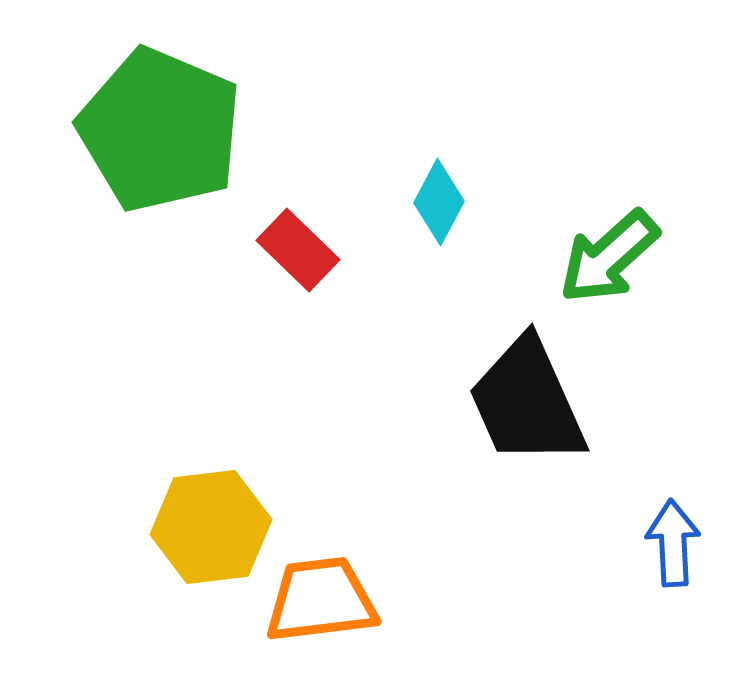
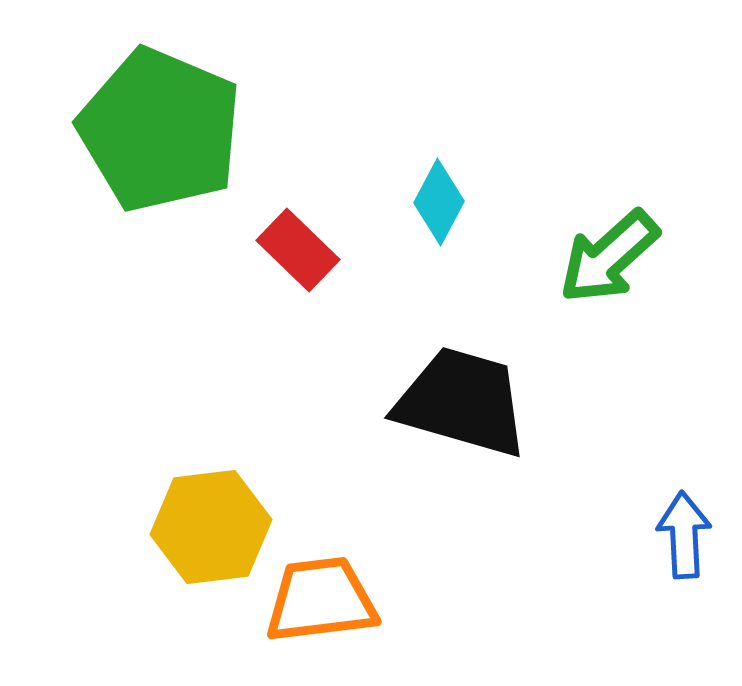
black trapezoid: moved 65 px left; rotated 130 degrees clockwise
blue arrow: moved 11 px right, 8 px up
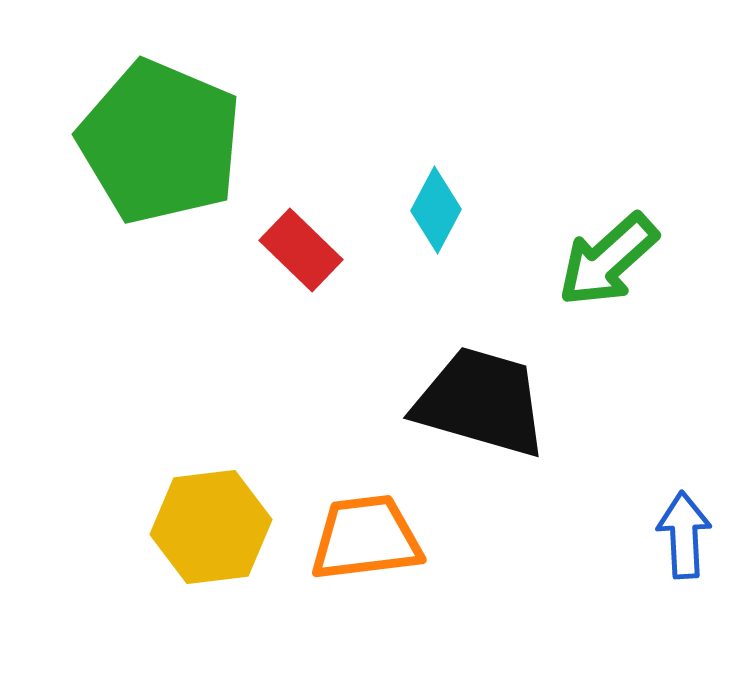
green pentagon: moved 12 px down
cyan diamond: moved 3 px left, 8 px down
red rectangle: moved 3 px right
green arrow: moved 1 px left, 3 px down
black trapezoid: moved 19 px right
orange trapezoid: moved 45 px right, 62 px up
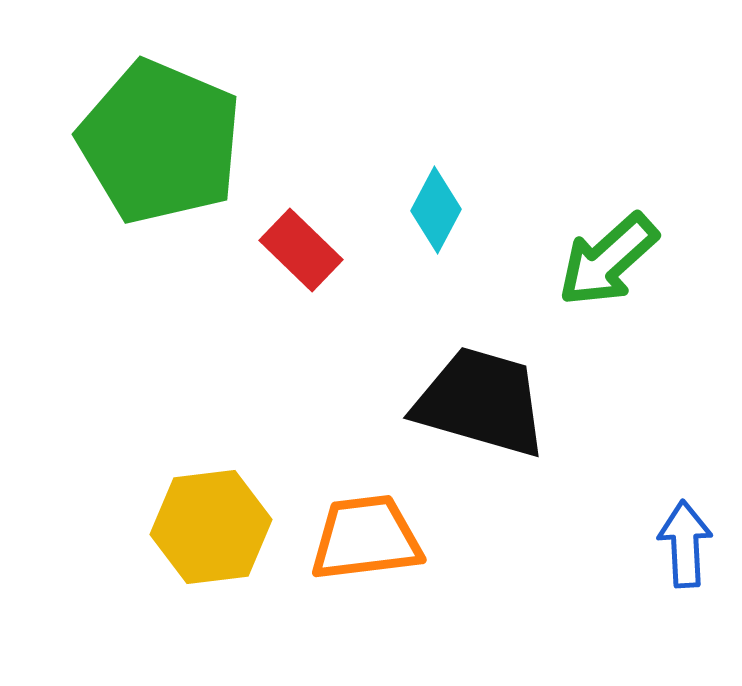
blue arrow: moved 1 px right, 9 px down
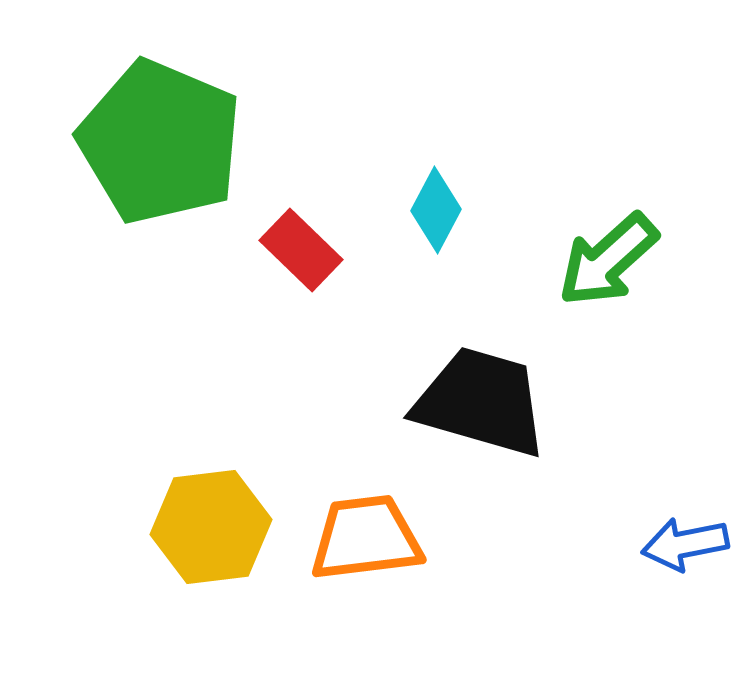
blue arrow: rotated 98 degrees counterclockwise
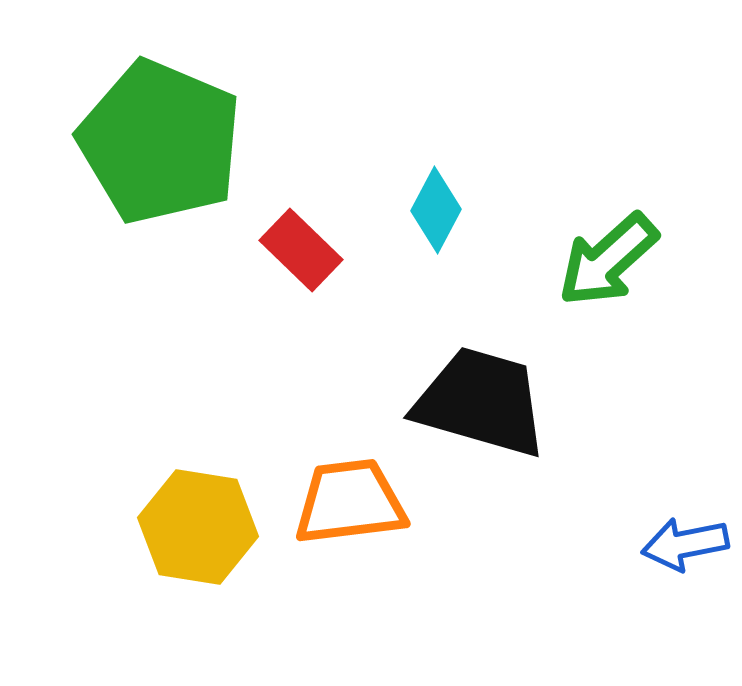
yellow hexagon: moved 13 px left; rotated 16 degrees clockwise
orange trapezoid: moved 16 px left, 36 px up
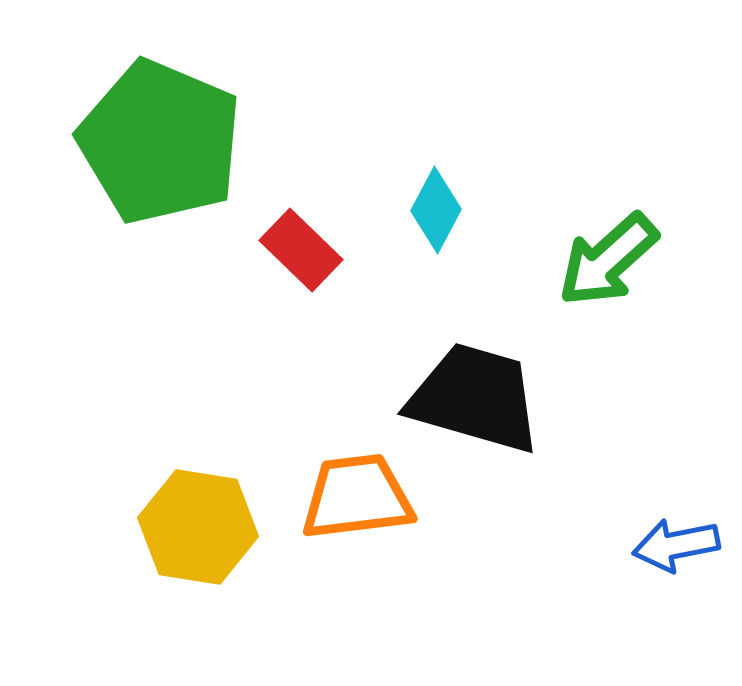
black trapezoid: moved 6 px left, 4 px up
orange trapezoid: moved 7 px right, 5 px up
blue arrow: moved 9 px left, 1 px down
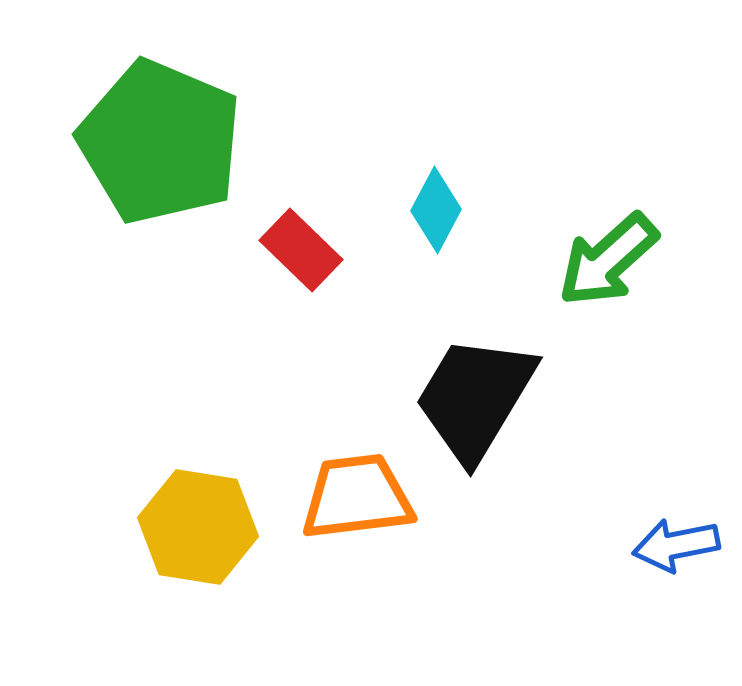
black trapezoid: rotated 75 degrees counterclockwise
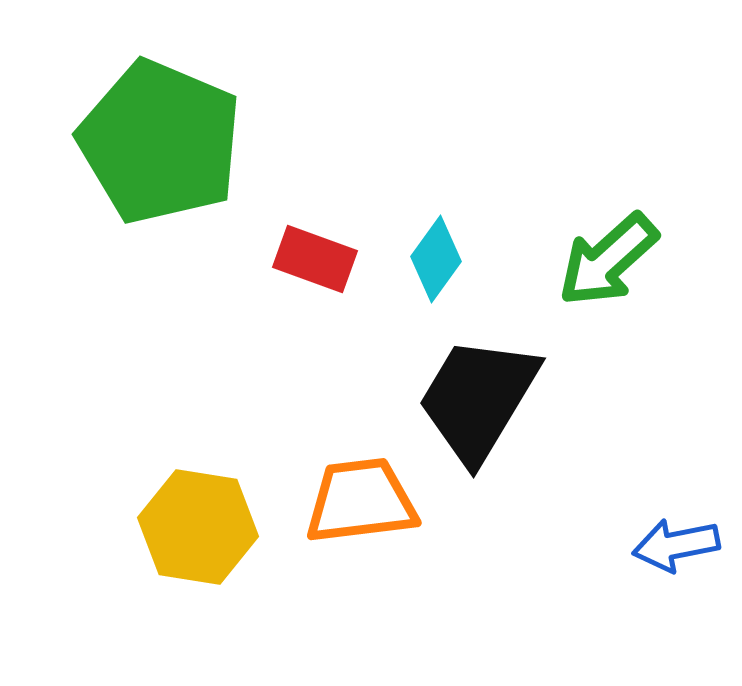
cyan diamond: moved 49 px down; rotated 8 degrees clockwise
red rectangle: moved 14 px right, 9 px down; rotated 24 degrees counterclockwise
black trapezoid: moved 3 px right, 1 px down
orange trapezoid: moved 4 px right, 4 px down
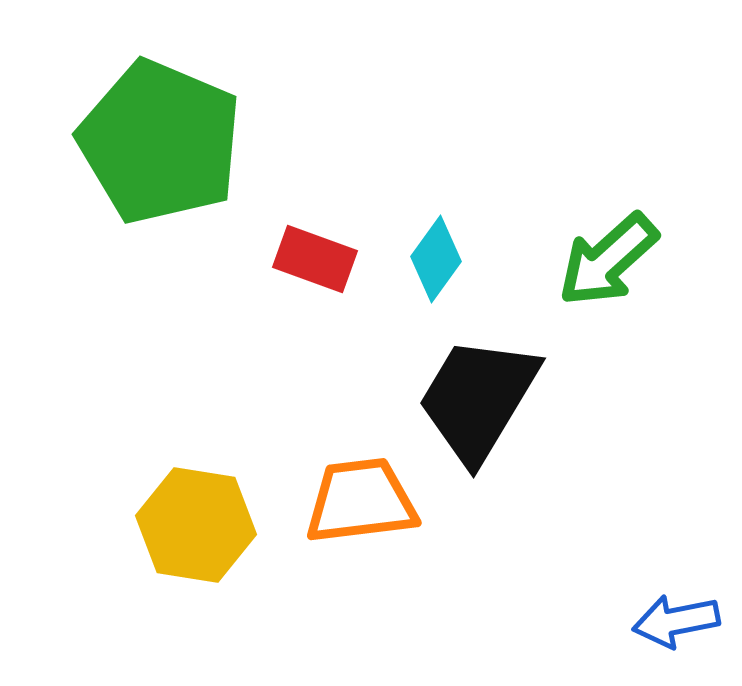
yellow hexagon: moved 2 px left, 2 px up
blue arrow: moved 76 px down
